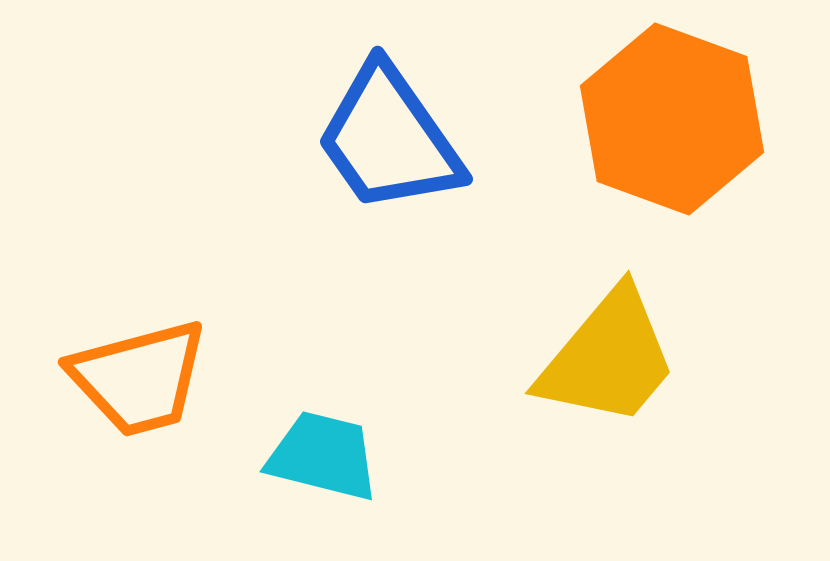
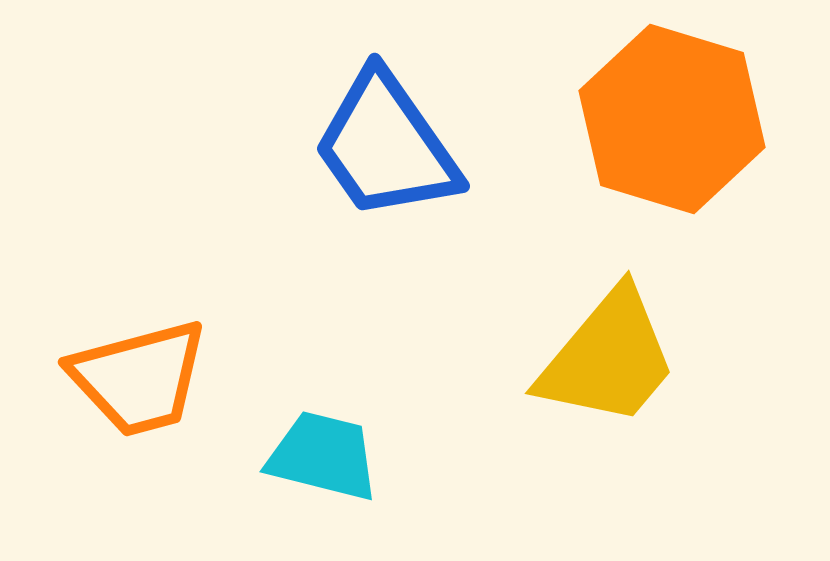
orange hexagon: rotated 3 degrees counterclockwise
blue trapezoid: moved 3 px left, 7 px down
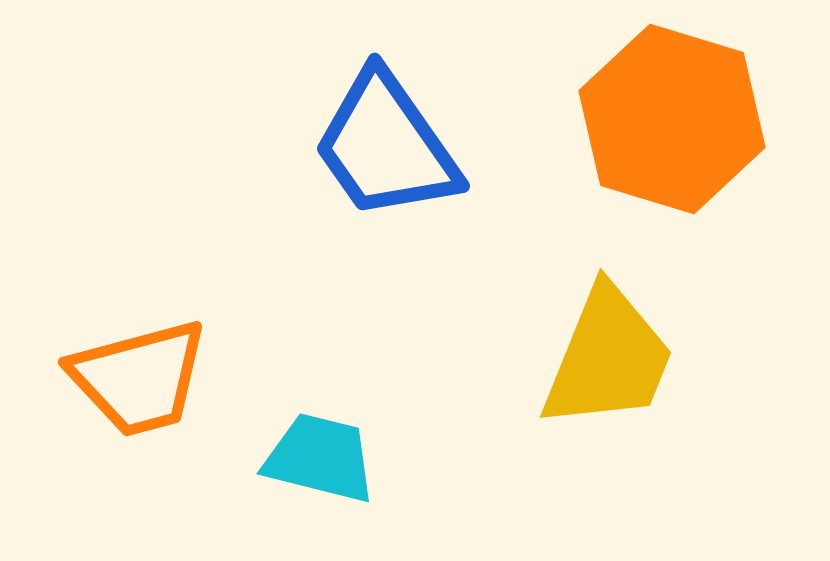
yellow trapezoid: rotated 18 degrees counterclockwise
cyan trapezoid: moved 3 px left, 2 px down
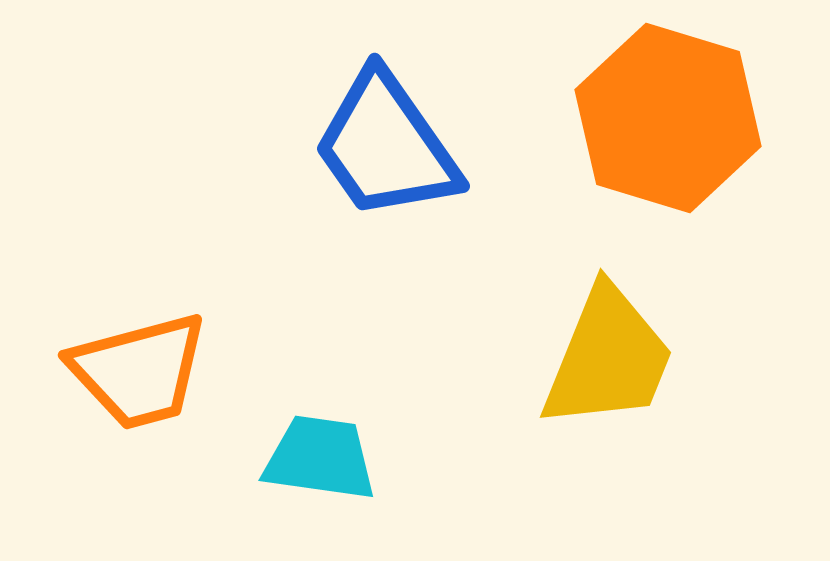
orange hexagon: moved 4 px left, 1 px up
orange trapezoid: moved 7 px up
cyan trapezoid: rotated 6 degrees counterclockwise
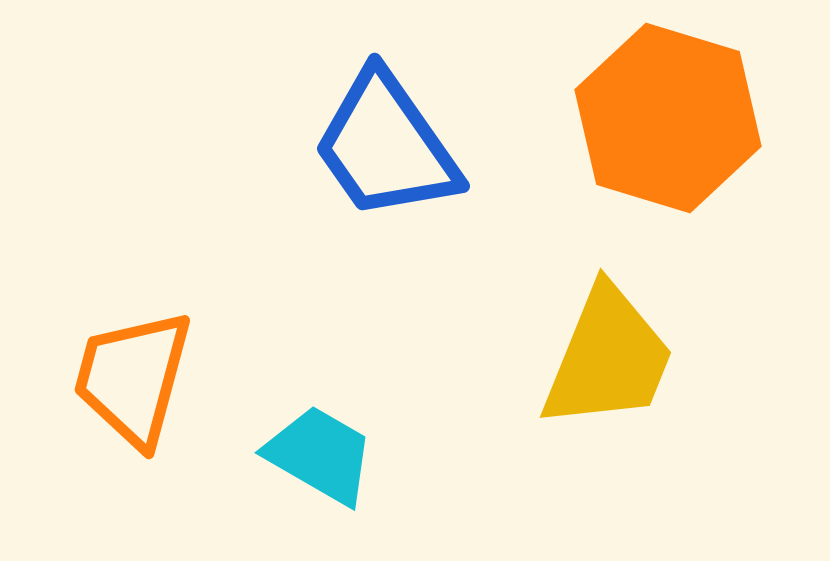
orange trapezoid: moved 6 px left, 7 px down; rotated 120 degrees clockwise
cyan trapezoid: moved 3 px up; rotated 22 degrees clockwise
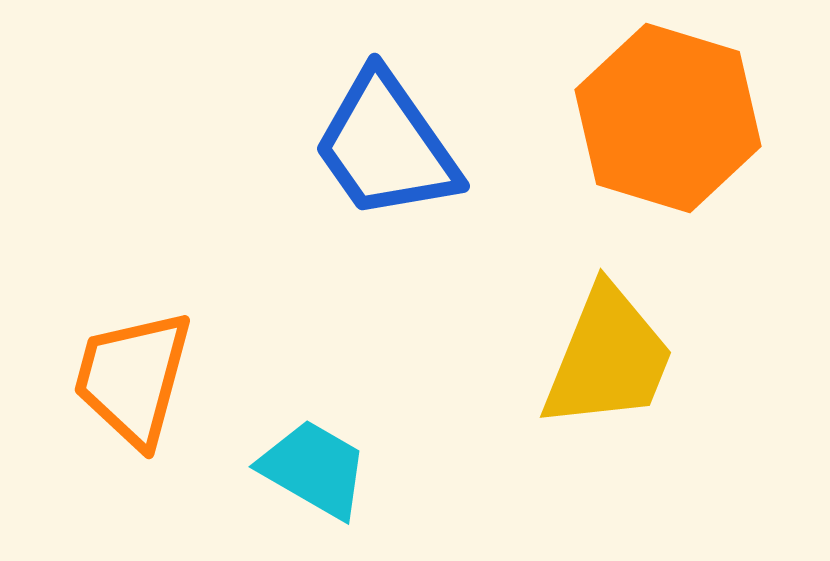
cyan trapezoid: moved 6 px left, 14 px down
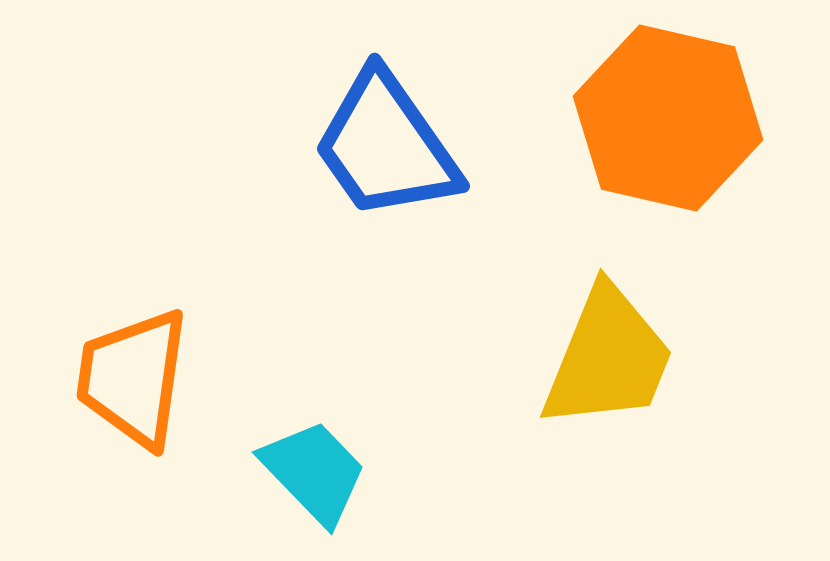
orange hexagon: rotated 4 degrees counterclockwise
orange trapezoid: rotated 7 degrees counterclockwise
cyan trapezoid: moved 3 px down; rotated 16 degrees clockwise
